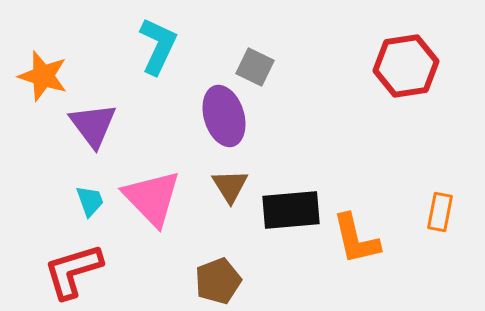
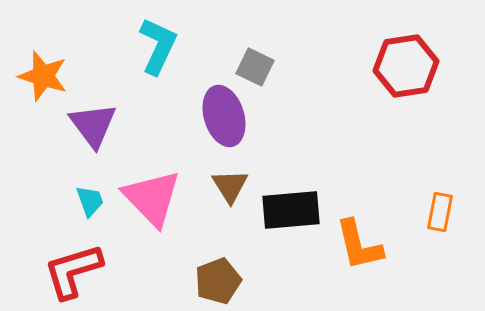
orange L-shape: moved 3 px right, 6 px down
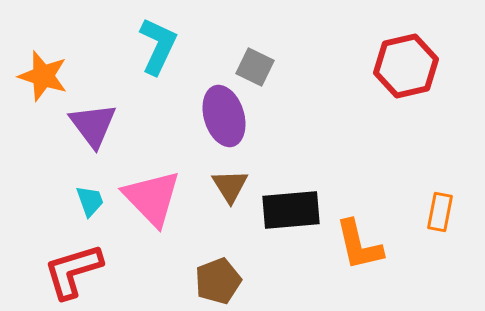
red hexagon: rotated 4 degrees counterclockwise
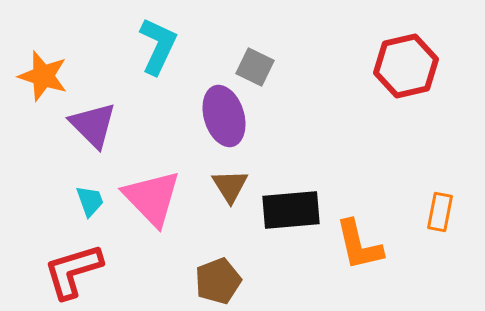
purple triangle: rotated 8 degrees counterclockwise
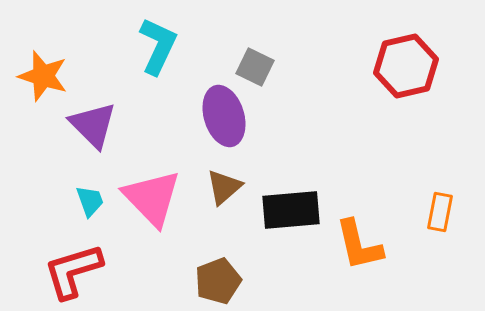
brown triangle: moved 6 px left, 1 px down; rotated 21 degrees clockwise
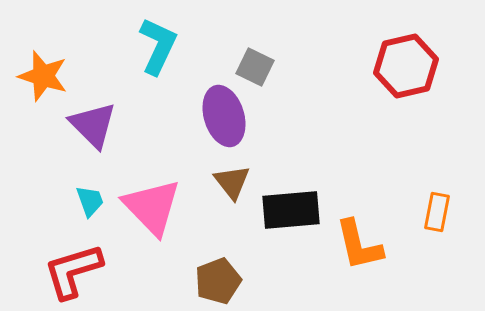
brown triangle: moved 8 px right, 5 px up; rotated 27 degrees counterclockwise
pink triangle: moved 9 px down
orange rectangle: moved 3 px left
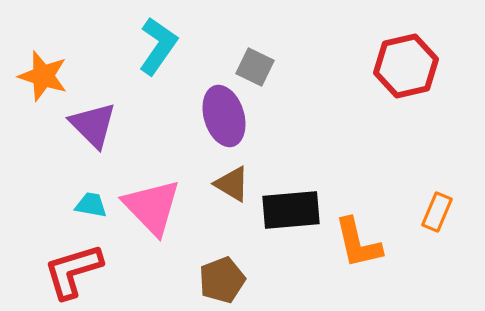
cyan L-shape: rotated 10 degrees clockwise
brown triangle: moved 2 px down; rotated 21 degrees counterclockwise
cyan trapezoid: moved 1 px right, 4 px down; rotated 60 degrees counterclockwise
orange rectangle: rotated 12 degrees clockwise
orange L-shape: moved 1 px left, 2 px up
brown pentagon: moved 4 px right, 1 px up
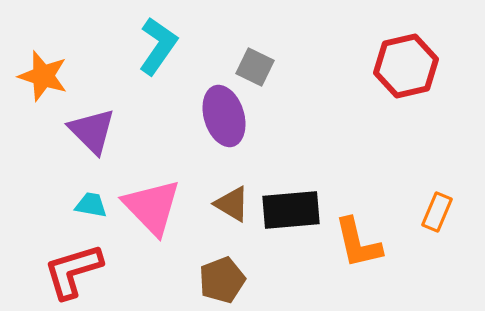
purple triangle: moved 1 px left, 6 px down
brown triangle: moved 20 px down
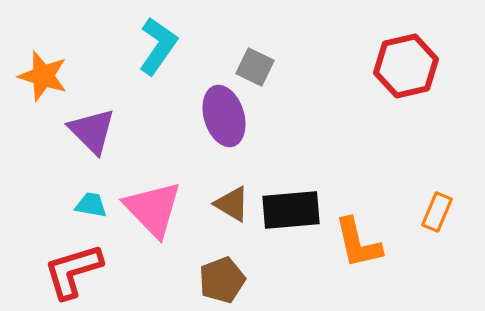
pink triangle: moved 1 px right, 2 px down
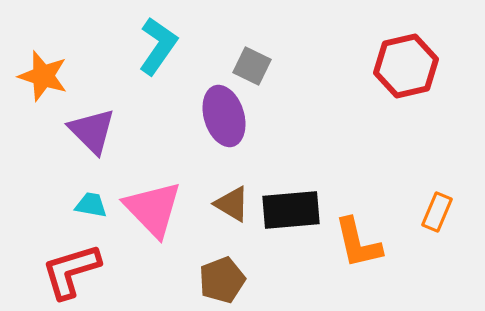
gray square: moved 3 px left, 1 px up
red L-shape: moved 2 px left
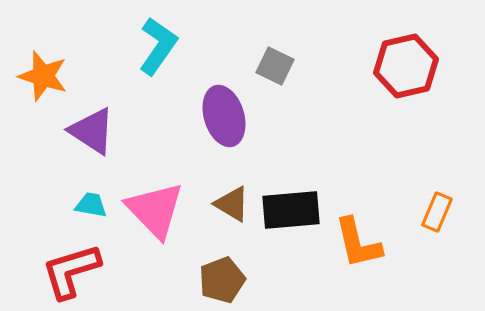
gray square: moved 23 px right
purple triangle: rotated 12 degrees counterclockwise
pink triangle: moved 2 px right, 1 px down
